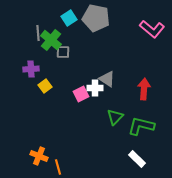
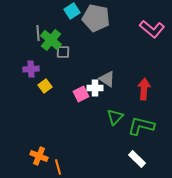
cyan square: moved 3 px right, 7 px up
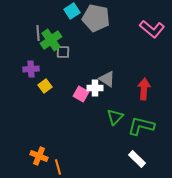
green cross: rotated 15 degrees clockwise
pink square: rotated 35 degrees counterclockwise
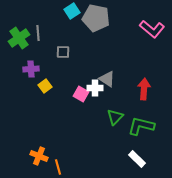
green cross: moved 32 px left, 2 px up
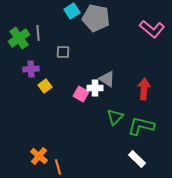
orange cross: rotated 18 degrees clockwise
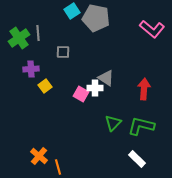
gray triangle: moved 1 px left, 1 px up
green triangle: moved 2 px left, 6 px down
